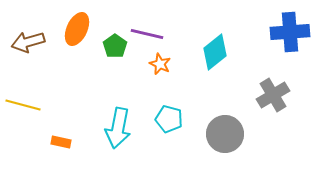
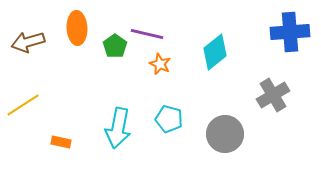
orange ellipse: moved 1 px up; rotated 28 degrees counterclockwise
yellow line: rotated 48 degrees counterclockwise
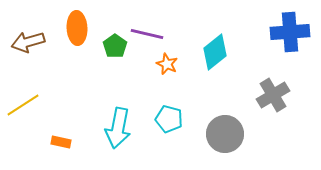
orange star: moved 7 px right
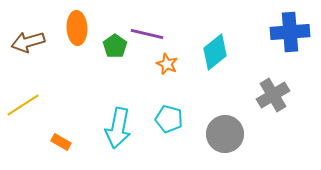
orange rectangle: rotated 18 degrees clockwise
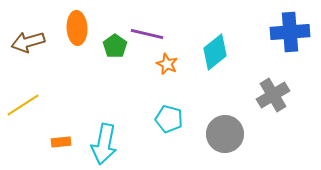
cyan arrow: moved 14 px left, 16 px down
orange rectangle: rotated 36 degrees counterclockwise
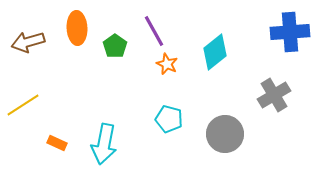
purple line: moved 7 px right, 3 px up; rotated 48 degrees clockwise
gray cross: moved 1 px right
orange rectangle: moved 4 px left, 1 px down; rotated 30 degrees clockwise
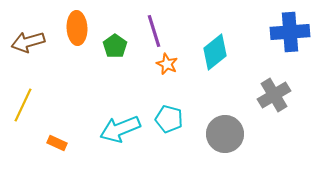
purple line: rotated 12 degrees clockwise
yellow line: rotated 32 degrees counterclockwise
cyan arrow: moved 16 px right, 15 px up; rotated 57 degrees clockwise
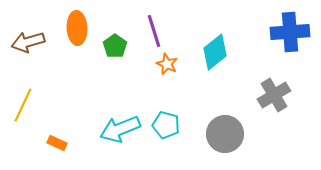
cyan pentagon: moved 3 px left, 6 px down
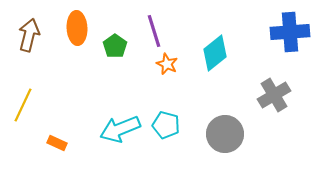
brown arrow: moved 1 px right, 7 px up; rotated 120 degrees clockwise
cyan diamond: moved 1 px down
